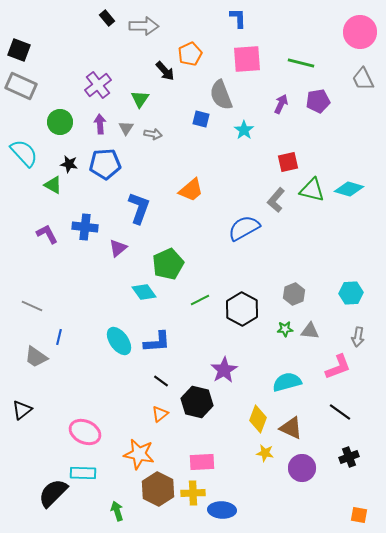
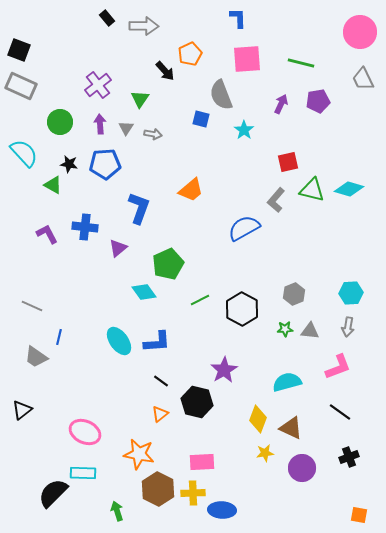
gray arrow at (358, 337): moved 10 px left, 10 px up
yellow star at (265, 453): rotated 18 degrees counterclockwise
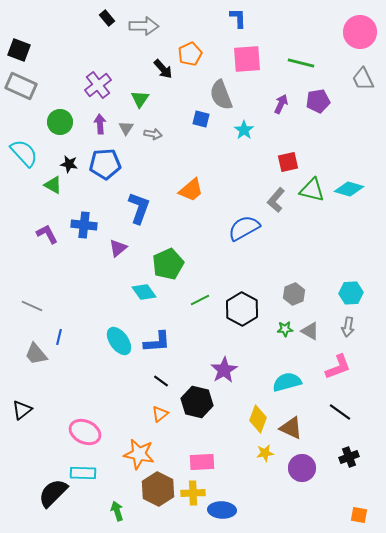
black arrow at (165, 71): moved 2 px left, 2 px up
blue cross at (85, 227): moved 1 px left, 2 px up
gray triangle at (310, 331): rotated 24 degrees clockwise
gray trapezoid at (36, 357): moved 3 px up; rotated 15 degrees clockwise
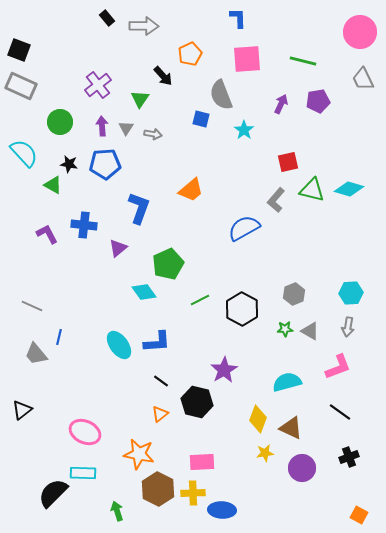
green line at (301, 63): moved 2 px right, 2 px up
black arrow at (163, 69): moved 7 px down
purple arrow at (100, 124): moved 2 px right, 2 px down
cyan ellipse at (119, 341): moved 4 px down
orange square at (359, 515): rotated 18 degrees clockwise
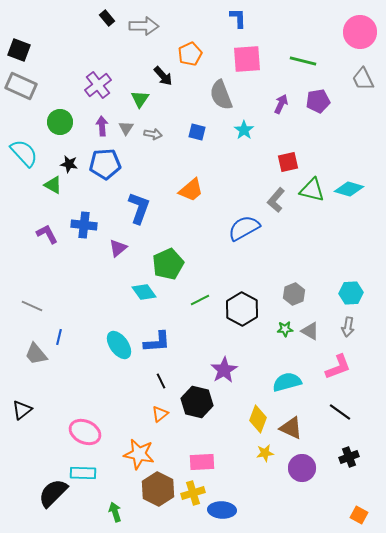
blue square at (201, 119): moved 4 px left, 13 px down
black line at (161, 381): rotated 28 degrees clockwise
yellow cross at (193, 493): rotated 15 degrees counterclockwise
green arrow at (117, 511): moved 2 px left, 1 px down
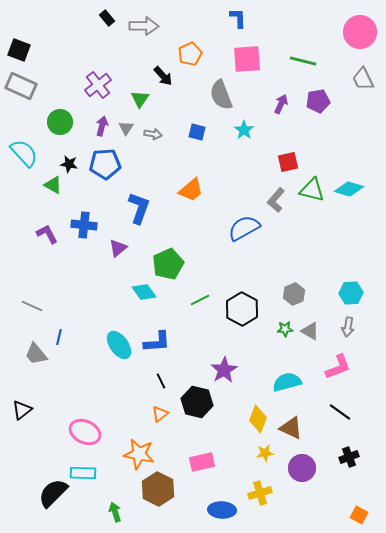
purple arrow at (102, 126): rotated 18 degrees clockwise
pink rectangle at (202, 462): rotated 10 degrees counterclockwise
yellow cross at (193, 493): moved 67 px right
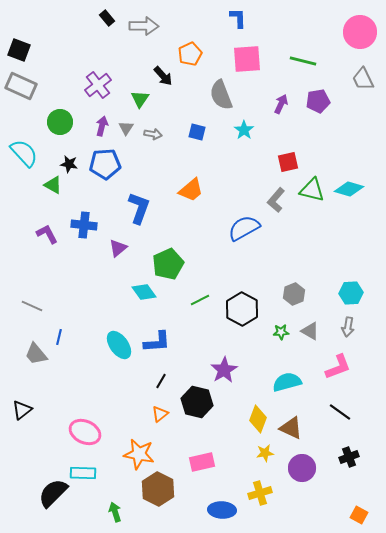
green star at (285, 329): moved 4 px left, 3 px down
black line at (161, 381): rotated 56 degrees clockwise
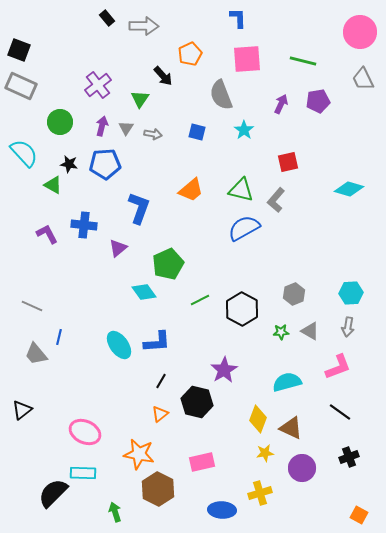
green triangle at (312, 190): moved 71 px left
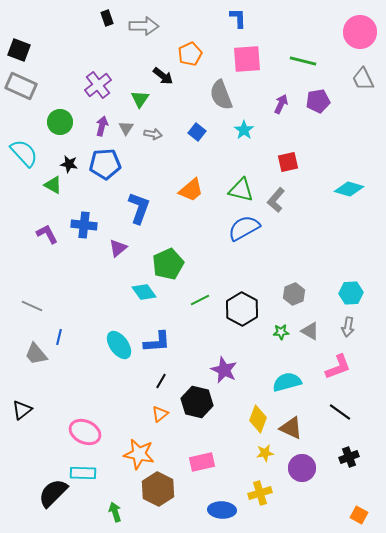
black rectangle at (107, 18): rotated 21 degrees clockwise
black arrow at (163, 76): rotated 10 degrees counterclockwise
blue square at (197, 132): rotated 24 degrees clockwise
purple star at (224, 370): rotated 16 degrees counterclockwise
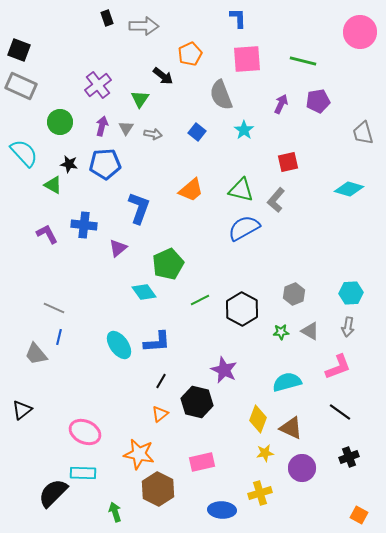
gray trapezoid at (363, 79): moved 54 px down; rotated 10 degrees clockwise
gray line at (32, 306): moved 22 px right, 2 px down
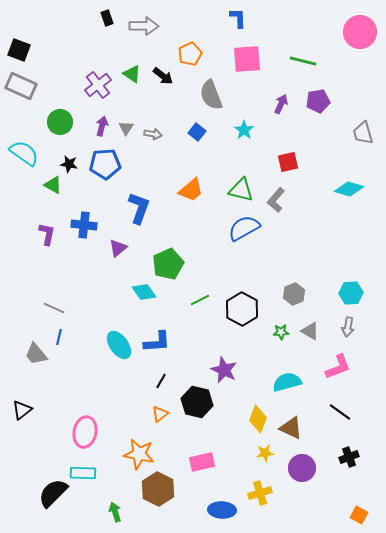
gray semicircle at (221, 95): moved 10 px left
green triangle at (140, 99): moved 8 px left, 25 px up; rotated 30 degrees counterclockwise
cyan semicircle at (24, 153): rotated 12 degrees counterclockwise
purple L-shape at (47, 234): rotated 40 degrees clockwise
pink ellipse at (85, 432): rotated 76 degrees clockwise
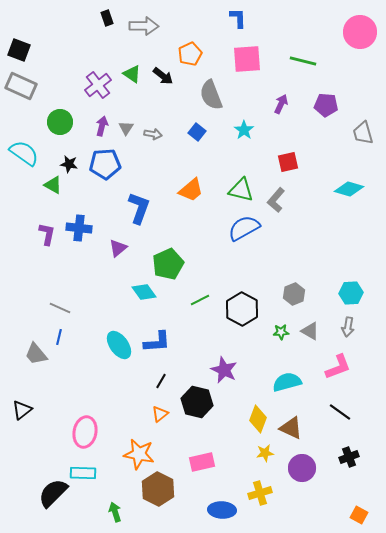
purple pentagon at (318, 101): moved 8 px right, 4 px down; rotated 15 degrees clockwise
blue cross at (84, 225): moved 5 px left, 3 px down
gray line at (54, 308): moved 6 px right
